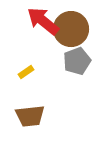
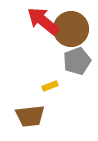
yellow rectangle: moved 24 px right, 14 px down; rotated 14 degrees clockwise
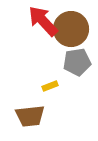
red arrow: rotated 8 degrees clockwise
gray pentagon: moved 1 px down; rotated 12 degrees clockwise
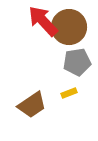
brown circle: moved 2 px left, 2 px up
yellow rectangle: moved 19 px right, 7 px down
brown trapezoid: moved 2 px right, 11 px up; rotated 28 degrees counterclockwise
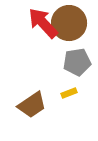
red arrow: moved 2 px down
brown circle: moved 4 px up
